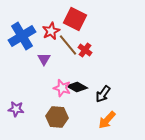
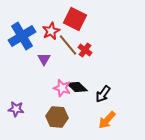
black diamond: rotated 15 degrees clockwise
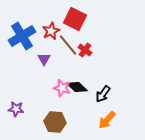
brown hexagon: moved 2 px left, 5 px down
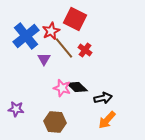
blue cross: moved 4 px right; rotated 8 degrees counterclockwise
brown line: moved 4 px left, 3 px down
black arrow: moved 4 px down; rotated 138 degrees counterclockwise
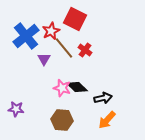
brown hexagon: moved 7 px right, 2 px up
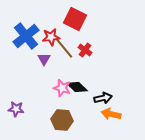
red star: moved 6 px down; rotated 18 degrees clockwise
orange arrow: moved 4 px right, 6 px up; rotated 60 degrees clockwise
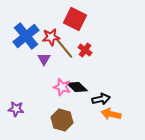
pink star: moved 1 px up
black arrow: moved 2 px left, 1 px down
brown hexagon: rotated 10 degrees clockwise
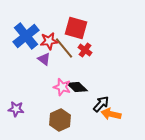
red square: moved 1 px right, 9 px down; rotated 10 degrees counterclockwise
red star: moved 2 px left, 4 px down
purple triangle: rotated 24 degrees counterclockwise
black arrow: moved 5 px down; rotated 36 degrees counterclockwise
brown hexagon: moved 2 px left; rotated 20 degrees clockwise
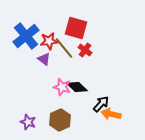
purple star: moved 12 px right, 13 px down; rotated 14 degrees clockwise
